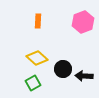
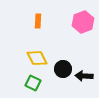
yellow diamond: rotated 20 degrees clockwise
green square: rotated 35 degrees counterclockwise
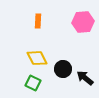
pink hexagon: rotated 15 degrees clockwise
black arrow: moved 1 px right, 2 px down; rotated 36 degrees clockwise
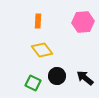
yellow diamond: moved 5 px right, 8 px up; rotated 10 degrees counterclockwise
black circle: moved 6 px left, 7 px down
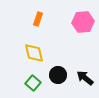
orange rectangle: moved 2 px up; rotated 16 degrees clockwise
yellow diamond: moved 8 px left, 3 px down; rotated 25 degrees clockwise
black circle: moved 1 px right, 1 px up
green square: rotated 14 degrees clockwise
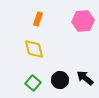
pink hexagon: moved 1 px up
yellow diamond: moved 4 px up
black circle: moved 2 px right, 5 px down
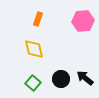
black circle: moved 1 px right, 1 px up
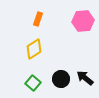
yellow diamond: rotated 70 degrees clockwise
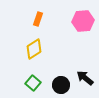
black circle: moved 6 px down
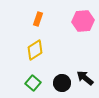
yellow diamond: moved 1 px right, 1 px down
black circle: moved 1 px right, 2 px up
